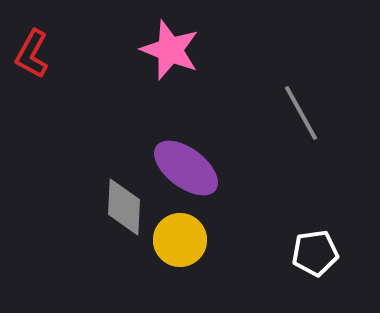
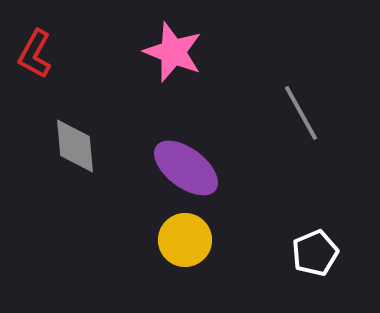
pink star: moved 3 px right, 2 px down
red L-shape: moved 3 px right
gray diamond: moved 49 px left, 61 px up; rotated 8 degrees counterclockwise
yellow circle: moved 5 px right
white pentagon: rotated 15 degrees counterclockwise
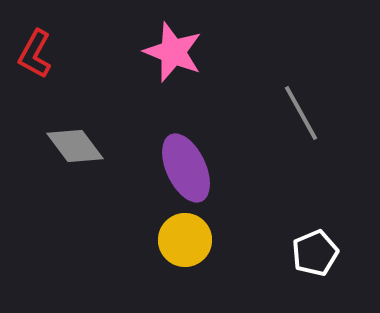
gray diamond: rotated 32 degrees counterclockwise
purple ellipse: rotated 28 degrees clockwise
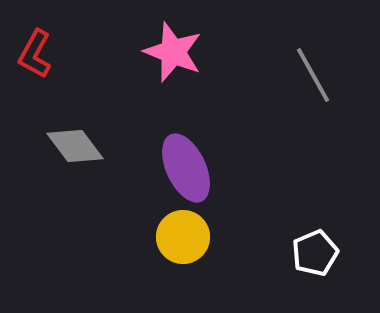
gray line: moved 12 px right, 38 px up
yellow circle: moved 2 px left, 3 px up
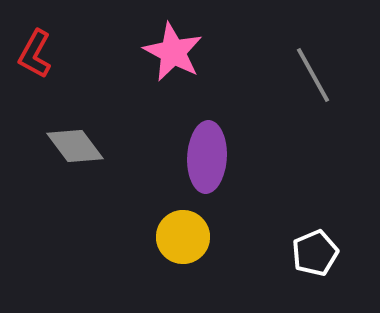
pink star: rotated 6 degrees clockwise
purple ellipse: moved 21 px right, 11 px up; rotated 28 degrees clockwise
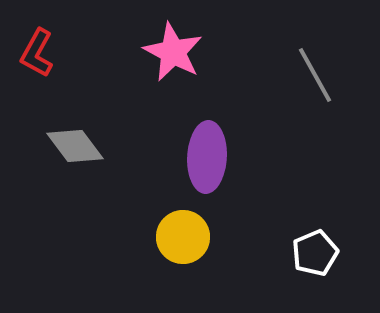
red L-shape: moved 2 px right, 1 px up
gray line: moved 2 px right
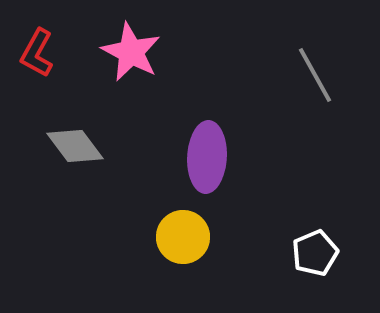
pink star: moved 42 px left
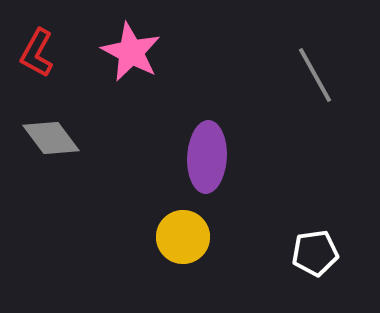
gray diamond: moved 24 px left, 8 px up
white pentagon: rotated 15 degrees clockwise
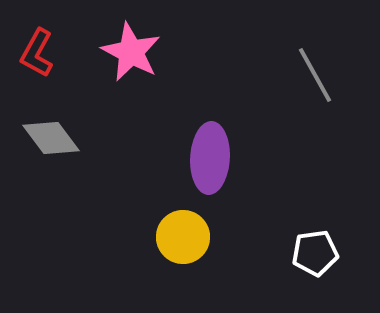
purple ellipse: moved 3 px right, 1 px down
